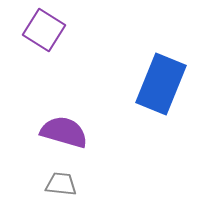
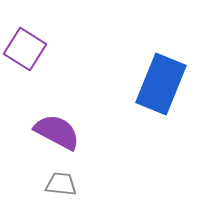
purple square: moved 19 px left, 19 px down
purple semicircle: moved 7 px left; rotated 12 degrees clockwise
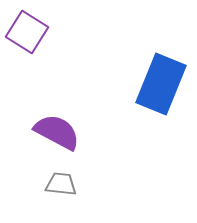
purple square: moved 2 px right, 17 px up
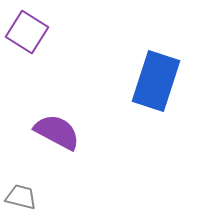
blue rectangle: moved 5 px left, 3 px up; rotated 4 degrees counterclockwise
gray trapezoid: moved 40 px left, 13 px down; rotated 8 degrees clockwise
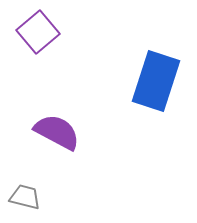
purple square: moved 11 px right; rotated 18 degrees clockwise
gray trapezoid: moved 4 px right
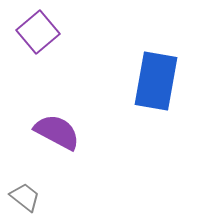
blue rectangle: rotated 8 degrees counterclockwise
gray trapezoid: rotated 24 degrees clockwise
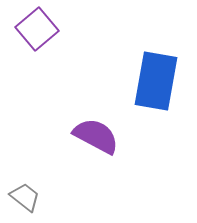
purple square: moved 1 px left, 3 px up
purple semicircle: moved 39 px right, 4 px down
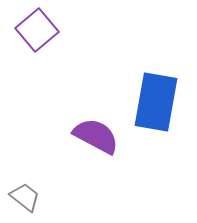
purple square: moved 1 px down
blue rectangle: moved 21 px down
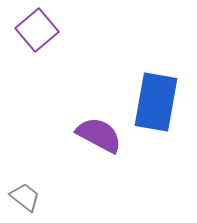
purple semicircle: moved 3 px right, 1 px up
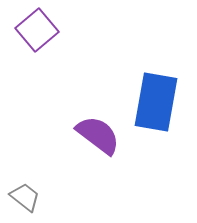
purple semicircle: moved 1 px left; rotated 9 degrees clockwise
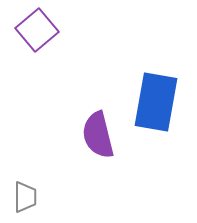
purple semicircle: rotated 141 degrees counterclockwise
gray trapezoid: rotated 52 degrees clockwise
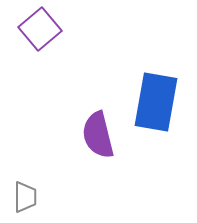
purple square: moved 3 px right, 1 px up
